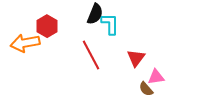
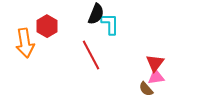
black semicircle: moved 1 px right
orange arrow: rotated 88 degrees counterclockwise
red triangle: moved 19 px right, 5 px down
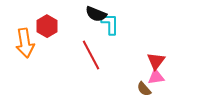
black semicircle: rotated 90 degrees clockwise
red triangle: moved 1 px right, 2 px up
brown semicircle: moved 2 px left
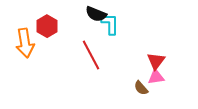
brown semicircle: moved 3 px left, 1 px up
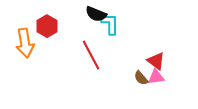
red triangle: rotated 30 degrees counterclockwise
brown semicircle: moved 10 px up
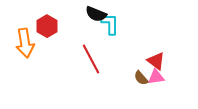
red line: moved 4 px down
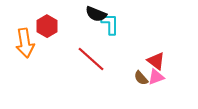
red line: rotated 20 degrees counterclockwise
pink triangle: rotated 12 degrees counterclockwise
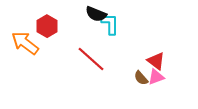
orange arrow: rotated 136 degrees clockwise
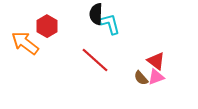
black semicircle: rotated 70 degrees clockwise
cyan L-shape: rotated 15 degrees counterclockwise
red line: moved 4 px right, 1 px down
